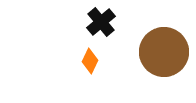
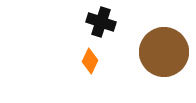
black cross: rotated 32 degrees counterclockwise
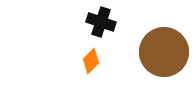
orange diamond: moved 1 px right; rotated 20 degrees clockwise
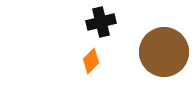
black cross: rotated 32 degrees counterclockwise
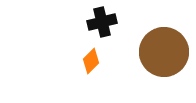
black cross: moved 1 px right
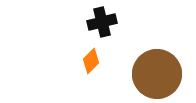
brown circle: moved 7 px left, 22 px down
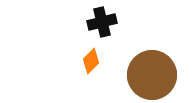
brown circle: moved 5 px left, 1 px down
